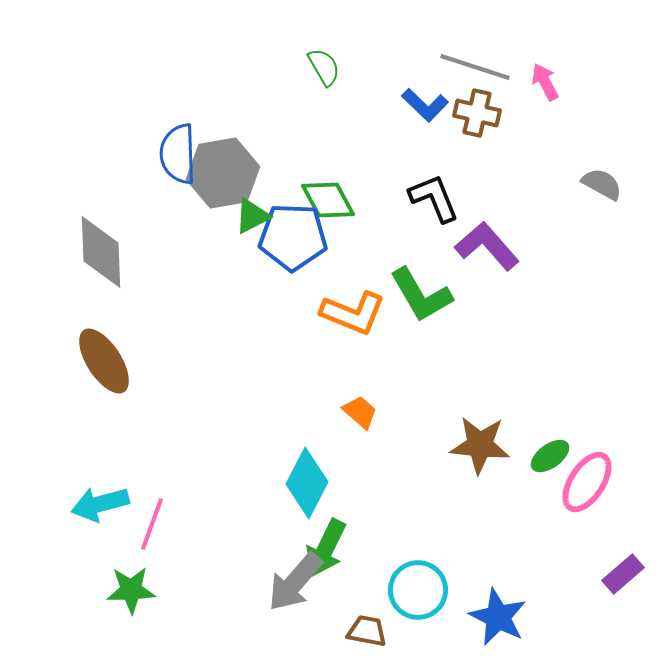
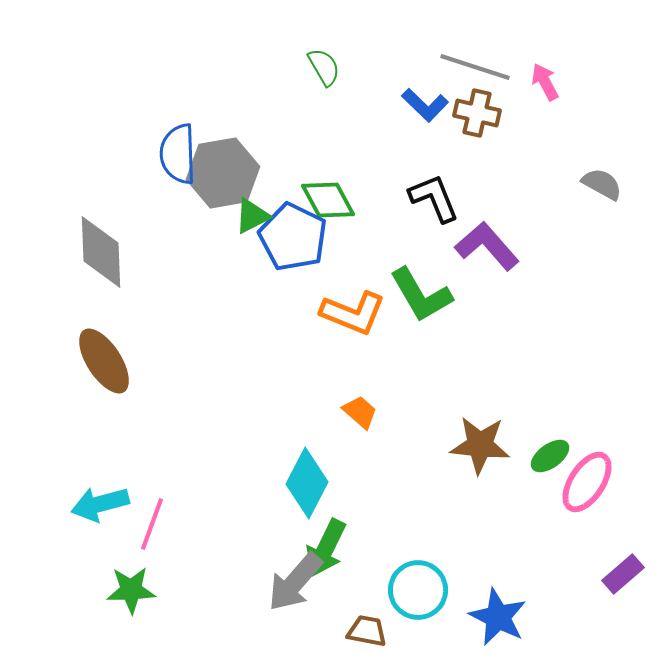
blue pentagon: rotated 24 degrees clockwise
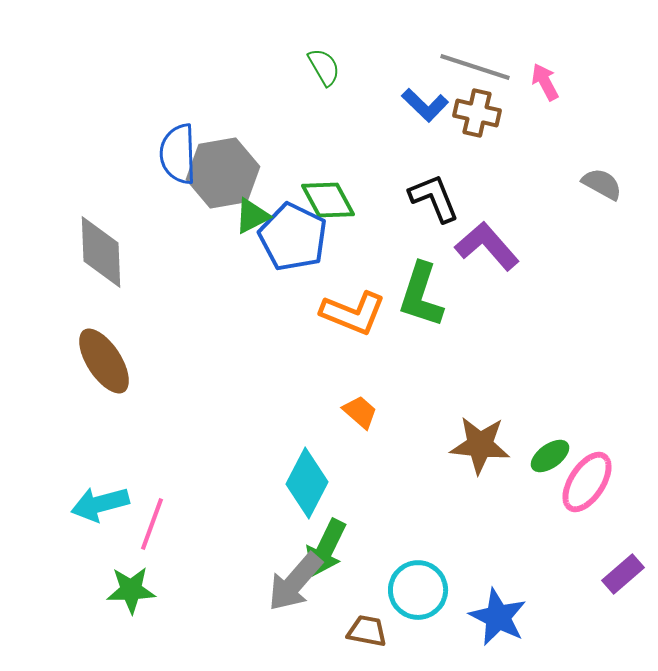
green L-shape: rotated 48 degrees clockwise
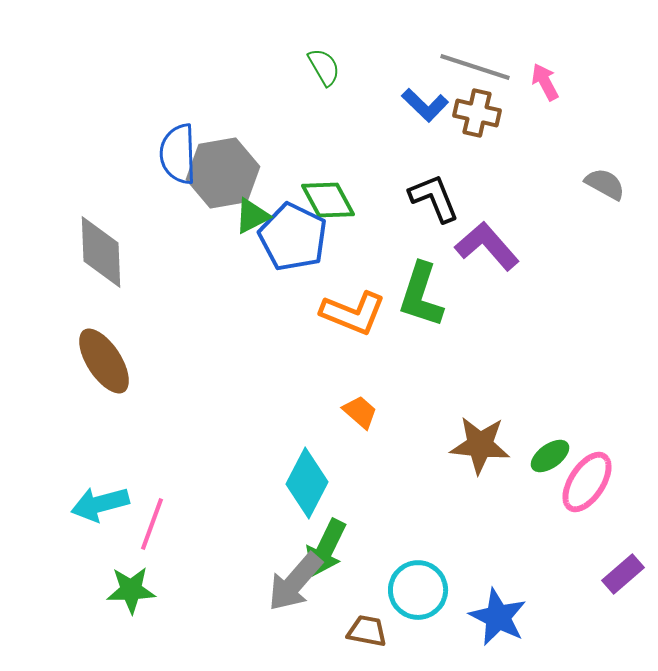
gray semicircle: moved 3 px right
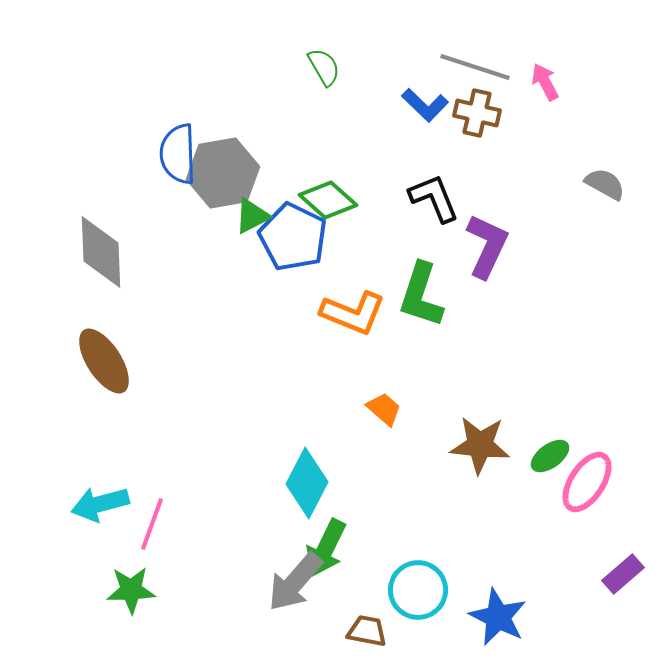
green diamond: rotated 20 degrees counterclockwise
purple L-shape: rotated 66 degrees clockwise
orange trapezoid: moved 24 px right, 3 px up
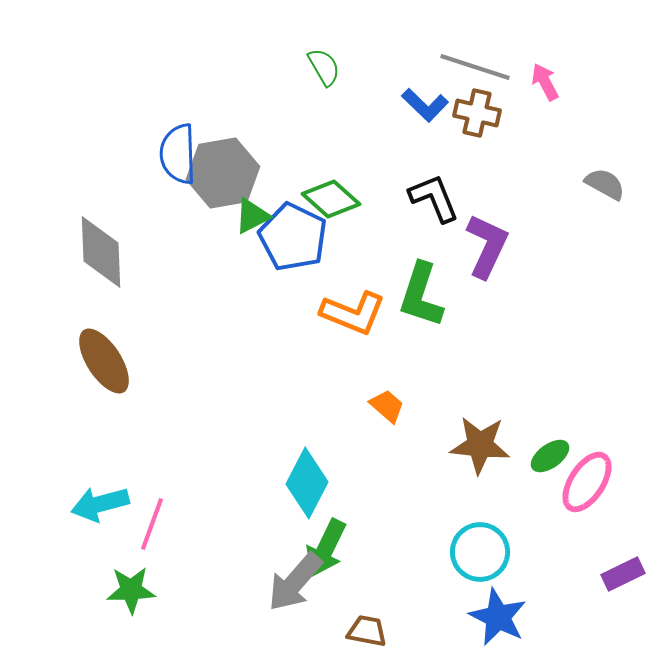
green diamond: moved 3 px right, 1 px up
orange trapezoid: moved 3 px right, 3 px up
purple rectangle: rotated 15 degrees clockwise
cyan circle: moved 62 px right, 38 px up
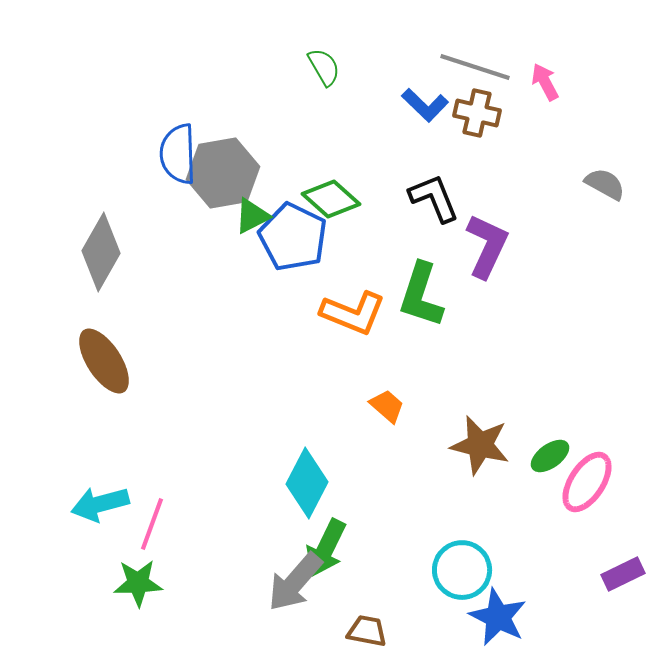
gray diamond: rotated 32 degrees clockwise
brown star: rotated 8 degrees clockwise
cyan circle: moved 18 px left, 18 px down
green star: moved 7 px right, 7 px up
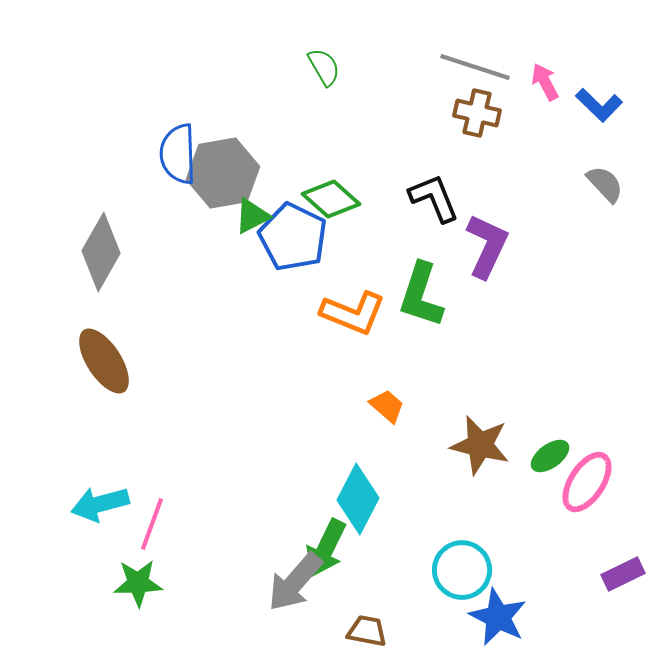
blue L-shape: moved 174 px right
gray semicircle: rotated 18 degrees clockwise
cyan diamond: moved 51 px right, 16 px down
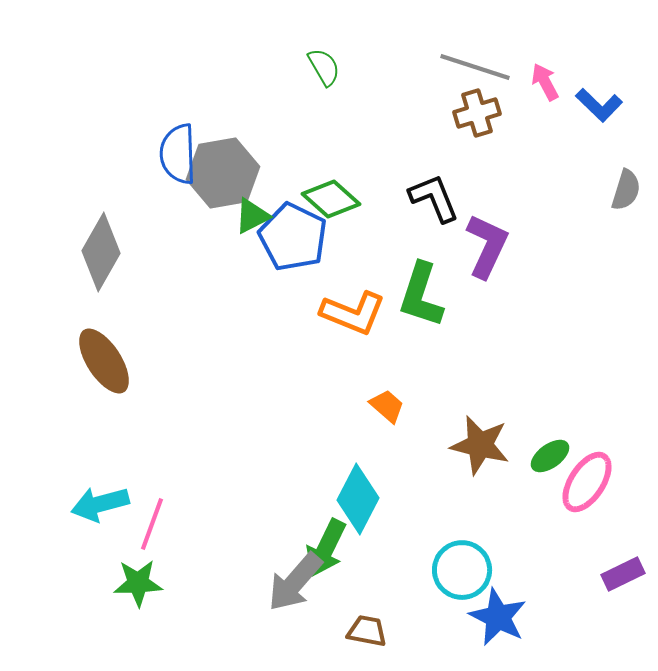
brown cross: rotated 30 degrees counterclockwise
gray semicircle: moved 21 px right, 6 px down; rotated 60 degrees clockwise
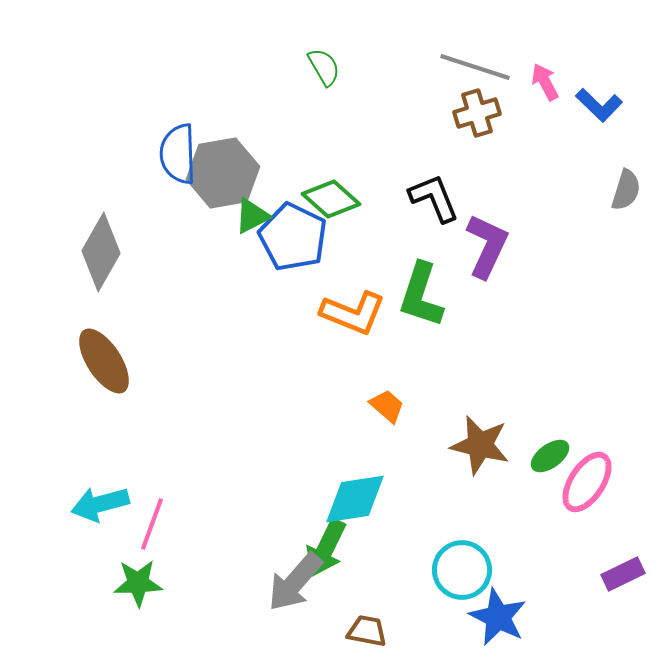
cyan diamond: moved 3 px left; rotated 54 degrees clockwise
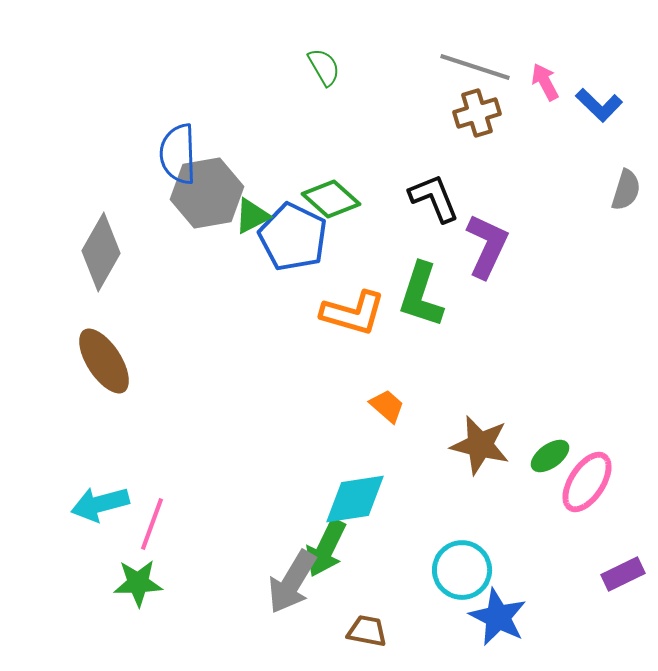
gray hexagon: moved 16 px left, 20 px down
orange L-shape: rotated 6 degrees counterclockwise
gray arrow: moved 3 px left; rotated 10 degrees counterclockwise
